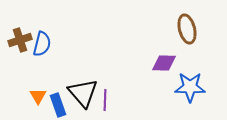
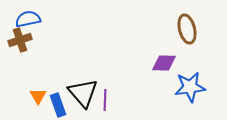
blue semicircle: moved 14 px left, 25 px up; rotated 115 degrees counterclockwise
blue star: rotated 8 degrees counterclockwise
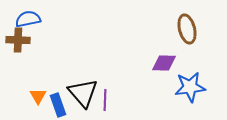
brown cross: moved 2 px left; rotated 20 degrees clockwise
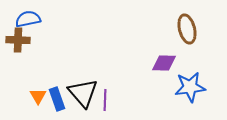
blue rectangle: moved 1 px left, 6 px up
